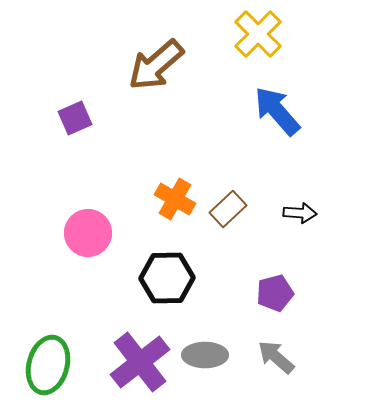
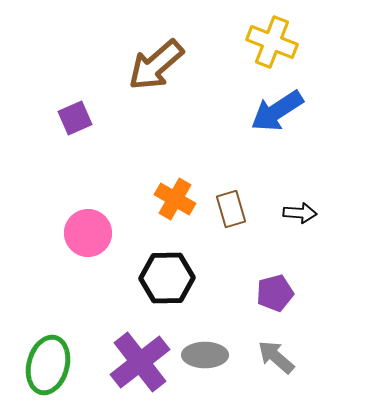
yellow cross: moved 14 px right, 8 px down; rotated 24 degrees counterclockwise
blue arrow: rotated 82 degrees counterclockwise
brown rectangle: moved 3 px right; rotated 63 degrees counterclockwise
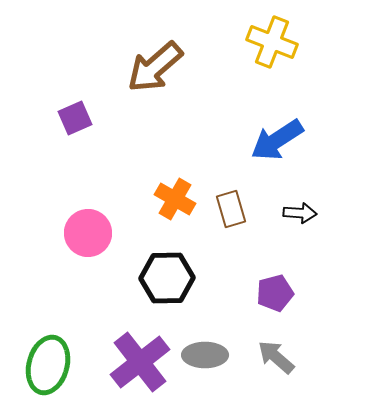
brown arrow: moved 1 px left, 2 px down
blue arrow: moved 29 px down
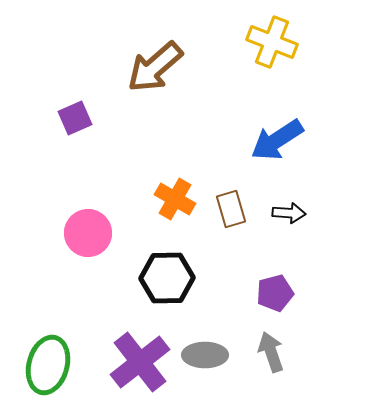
black arrow: moved 11 px left
gray arrow: moved 5 px left, 5 px up; rotated 30 degrees clockwise
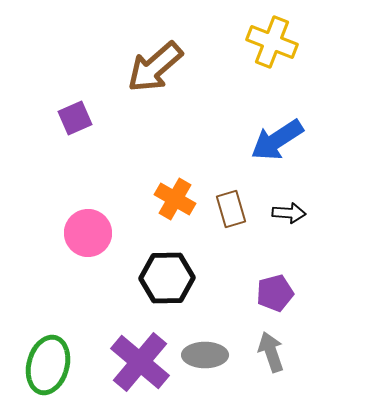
purple cross: rotated 12 degrees counterclockwise
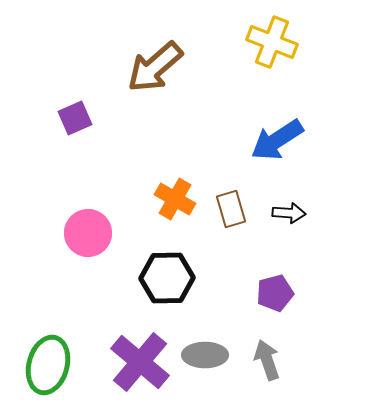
gray arrow: moved 4 px left, 8 px down
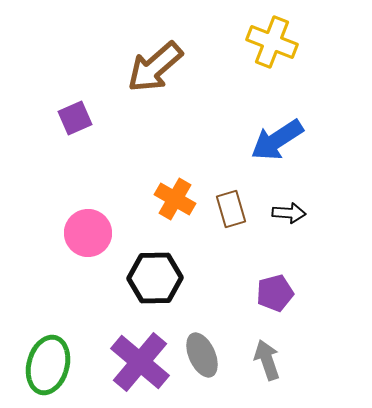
black hexagon: moved 12 px left
gray ellipse: moved 3 px left; rotated 66 degrees clockwise
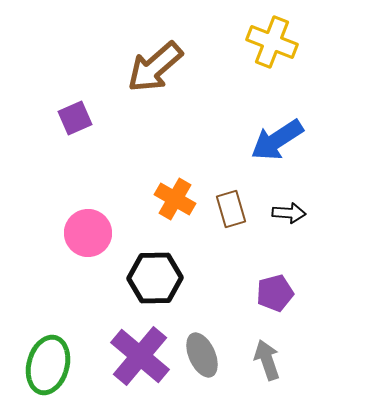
purple cross: moved 6 px up
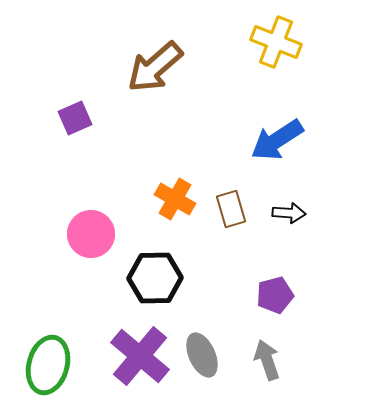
yellow cross: moved 4 px right
pink circle: moved 3 px right, 1 px down
purple pentagon: moved 2 px down
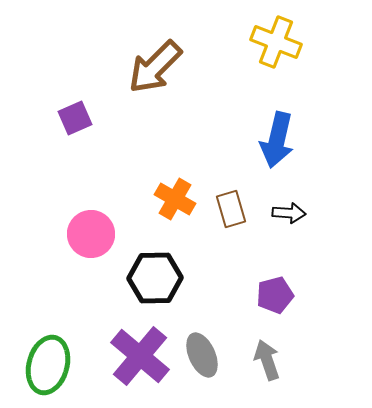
brown arrow: rotated 4 degrees counterclockwise
blue arrow: rotated 44 degrees counterclockwise
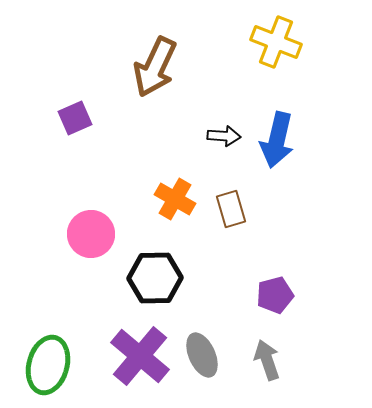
brown arrow: rotated 20 degrees counterclockwise
black arrow: moved 65 px left, 77 px up
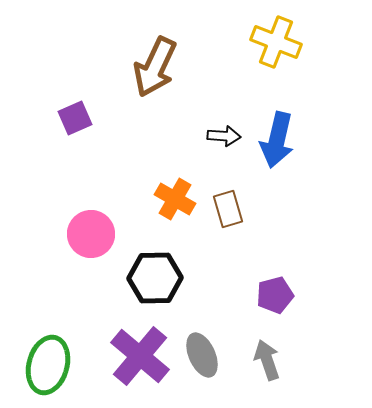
brown rectangle: moved 3 px left
